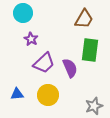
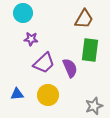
purple star: rotated 24 degrees counterclockwise
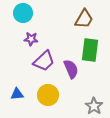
purple trapezoid: moved 2 px up
purple semicircle: moved 1 px right, 1 px down
gray star: rotated 18 degrees counterclockwise
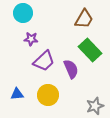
green rectangle: rotated 50 degrees counterclockwise
gray star: moved 1 px right; rotated 18 degrees clockwise
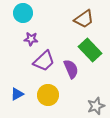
brown trapezoid: rotated 25 degrees clockwise
blue triangle: rotated 24 degrees counterclockwise
gray star: moved 1 px right
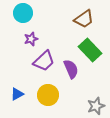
purple star: rotated 24 degrees counterclockwise
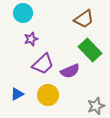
purple trapezoid: moved 1 px left, 3 px down
purple semicircle: moved 1 px left, 2 px down; rotated 90 degrees clockwise
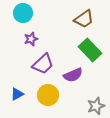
purple semicircle: moved 3 px right, 4 px down
